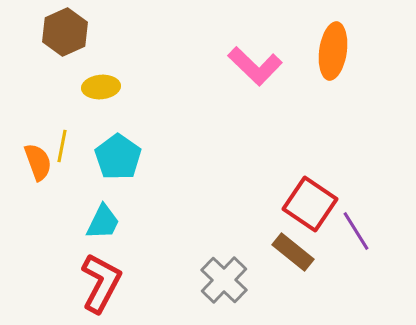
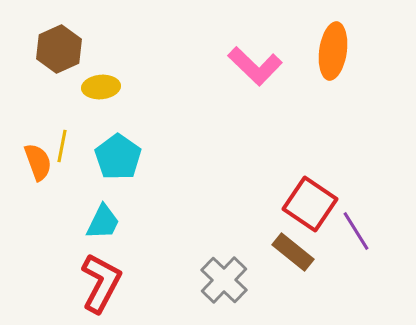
brown hexagon: moved 6 px left, 17 px down
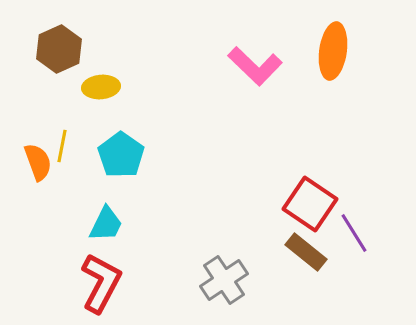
cyan pentagon: moved 3 px right, 2 px up
cyan trapezoid: moved 3 px right, 2 px down
purple line: moved 2 px left, 2 px down
brown rectangle: moved 13 px right
gray cross: rotated 12 degrees clockwise
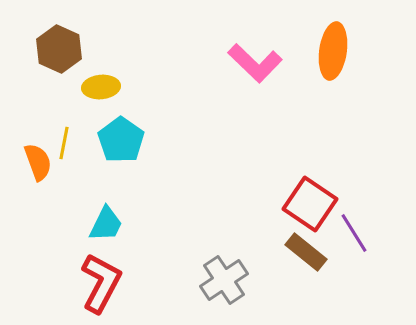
brown hexagon: rotated 12 degrees counterclockwise
pink L-shape: moved 3 px up
yellow line: moved 2 px right, 3 px up
cyan pentagon: moved 15 px up
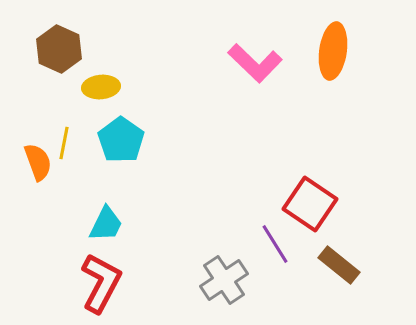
purple line: moved 79 px left, 11 px down
brown rectangle: moved 33 px right, 13 px down
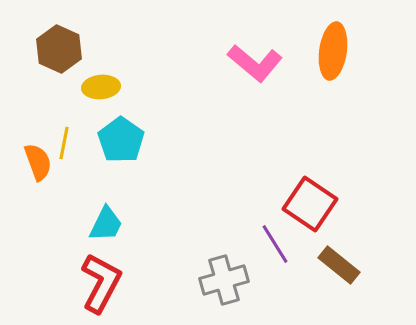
pink L-shape: rotated 4 degrees counterclockwise
gray cross: rotated 18 degrees clockwise
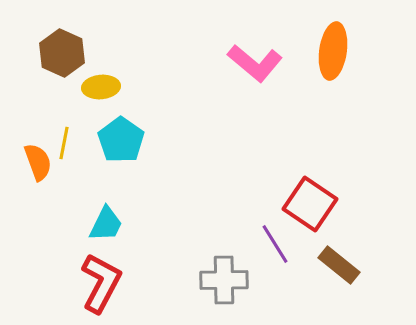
brown hexagon: moved 3 px right, 4 px down
gray cross: rotated 15 degrees clockwise
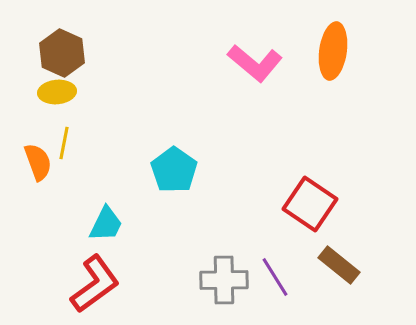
yellow ellipse: moved 44 px left, 5 px down
cyan pentagon: moved 53 px right, 30 px down
purple line: moved 33 px down
red L-shape: moved 6 px left, 1 px down; rotated 26 degrees clockwise
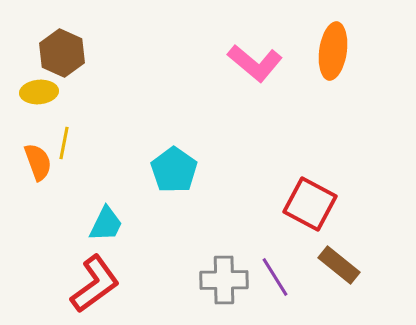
yellow ellipse: moved 18 px left
red square: rotated 6 degrees counterclockwise
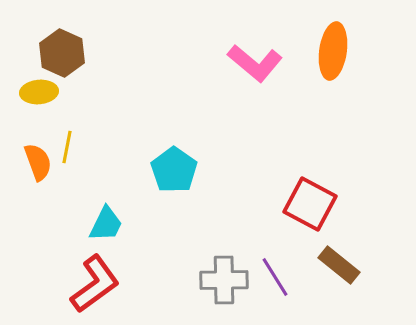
yellow line: moved 3 px right, 4 px down
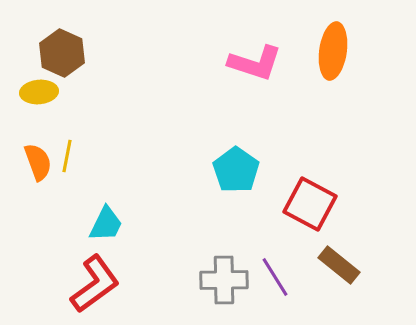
pink L-shape: rotated 22 degrees counterclockwise
yellow line: moved 9 px down
cyan pentagon: moved 62 px right
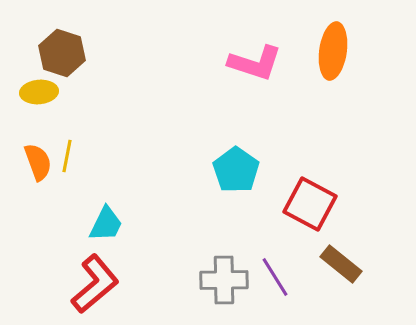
brown hexagon: rotated 6 degrees counterclockwise
brown rectangle: moved 2 px right, 1 px up
red L-shape: rotated 4 degrees counterclockwise
